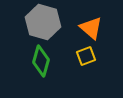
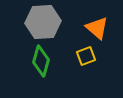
gray hexagon: rotated 20 degrees counterclockwise
orange triangle: moved 6 px right
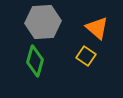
yellow square: rotated 36 degrees counterclockwise
green diamond: moved 6 px left
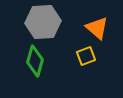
yellow square: rotated 36 degrees clockwise
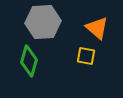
yellow square: rotated 30 degrees clockwise
green diamond: moved 6 px left
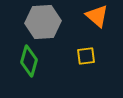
orange triangle: moved 12 px up
yellow square: rotated 18 degrees counterclockwise
